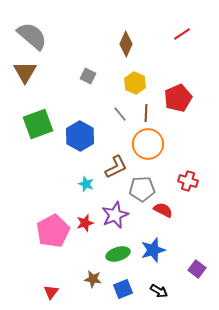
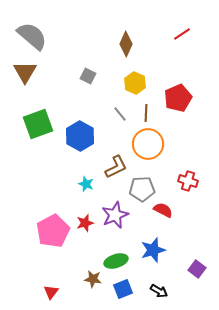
green ellipse: moved 2 px left, 7 px down
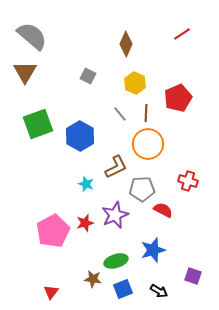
purple square: moved 4 px left, 7 px down; rotated 18 degrees counterclockwise
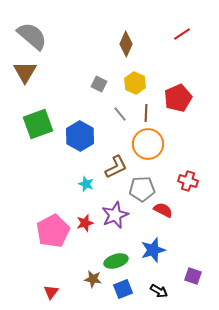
gray square: moved 11 px right, 8 px down
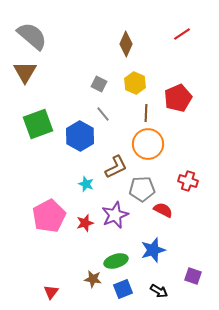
gray line: moved 17 px left
pink pentagon: moved 4 px left, 15 px up
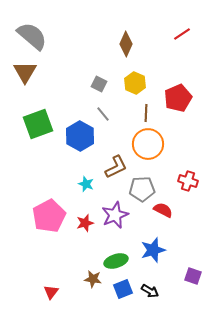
black arrow: moved 9 px left
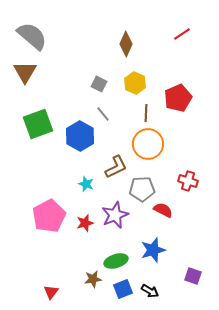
brown star: rotated 18 degrees counterclockwise
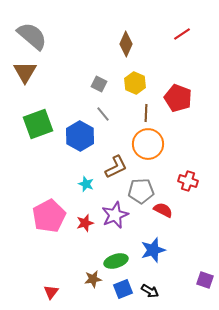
red pentagon: rotated 28 degrees counterclockwise
gray pentagon: moved 1 px left, 2 px down
purple square: moved 12 px right, 4 px down
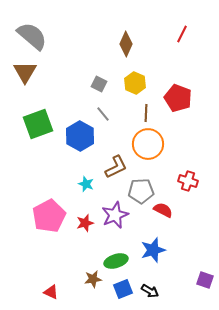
red line: rotated 30 degrees counterclockwise
red triangle: rotated 42 degrees counterclockwise
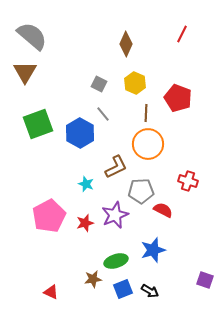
blue hexagon: moved 3 px up
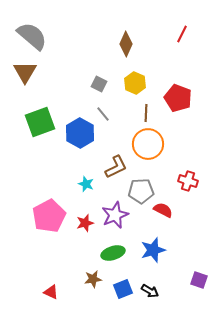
green square: moved 2 px right, 2 px up
green ellipse: moved 3 px left, 8 px up
purple square: moved 6 px left
